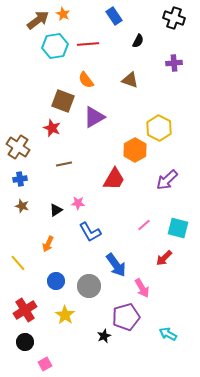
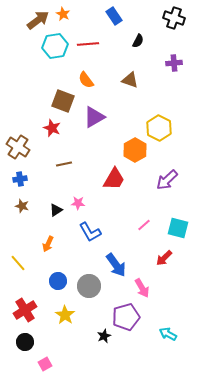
blue circle: moved 2 px right
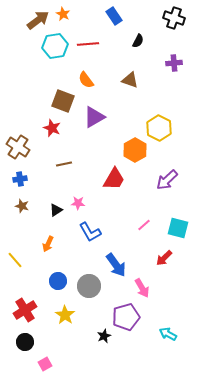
yellow line: moved 3 px left, 3 px up
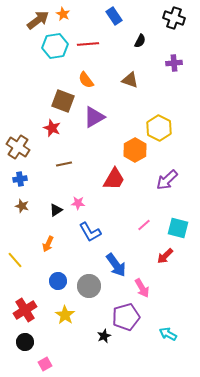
black semicircle: moved 2 px right
red arrow: moved 1 px right, 2 px up
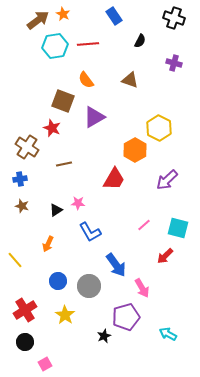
purple cross: rotated 21 degrees clockwise
brown cross: moved 9 px right
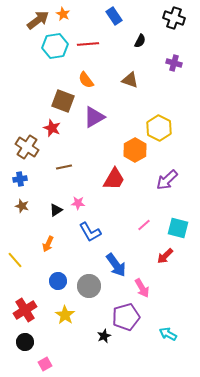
brown line: moved 3 px down
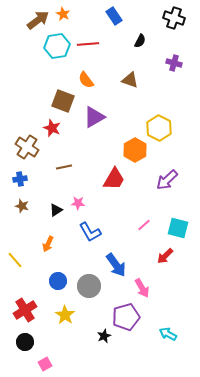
cyan hexagon: moved 2 px right
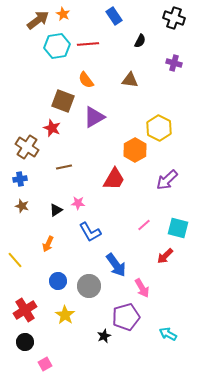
brown triangle: rotated 12 degrees counterclockwise
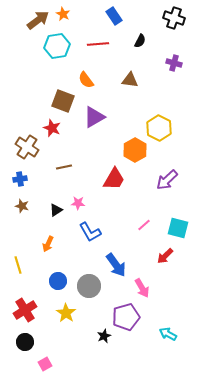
red line: moved 10 px right
yellow line: moved 3 px right, 5 px down; rotated 24 degrees clockwise
yellow star: moved 1 px right, 2 px up
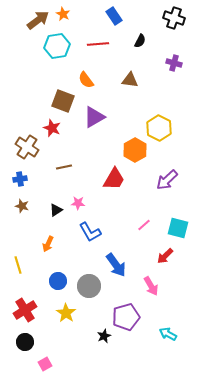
pink arrow: moved 9 px right, 2 px up
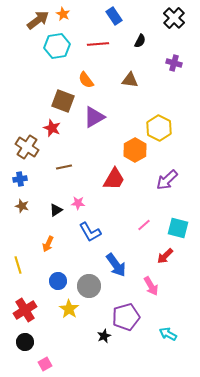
black cross: rotated 25 degrees clockwise
yellow star: moved 3 px right, 4 px up
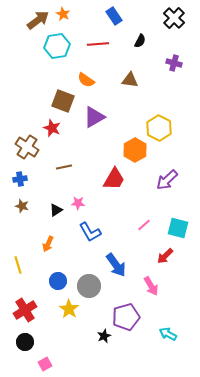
orange semicircle: rotated 18 degrees counterclockwise
